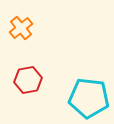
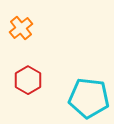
red hexagon: rotated 20 degrees counterclockwise
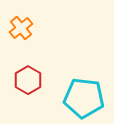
cyan pentagon: moved 5 px left
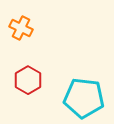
orange cross: rotated 25 degrees counterclockwise
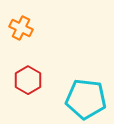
cyan pentagon: moved 2 px right, 1 px down
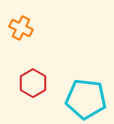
red hexagon: moved 5 px right, 3 px down
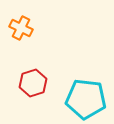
red hexagon: rotated 12 degrees clockwise
